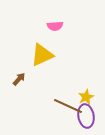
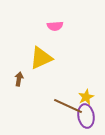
yellow triangle: moved 1 px left, 3 px down
brown arrow: rotated 32 degrees counterclockwise
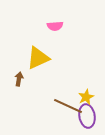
yellow triangle: moved 3 px left
purple ellipse: moved 1 px right
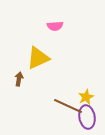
purple ellipse: moved 1 px down
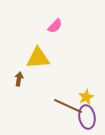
pink semicircle: rotated 42 degrees counterclockwise
yellow triangle: rotated 20 degrees clockwise
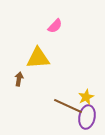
purple ellipse: rotated 20 degrees clockwise
